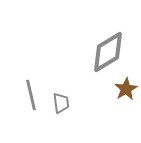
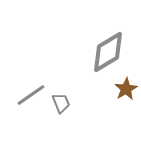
gray line: rotated 68 degrees clockwise
gray trapezoid: rotated 15 degrees counterclockwise
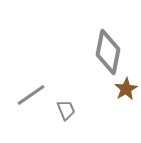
gray diamond: rotated 48 degrees counterclockwise
gray trapezoid: moved 5 px right, 7 px down
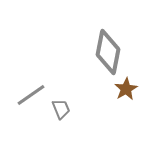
gray trapezoid: moved 5 px left, 1 px up
